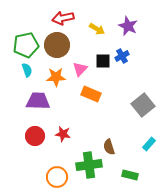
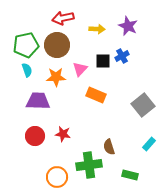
yellow arrow: rotated 28 degrees counterclockwise
orange rectangle: moved 5 px right, 1 px down
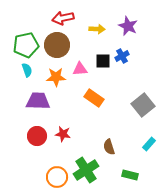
pink triangle: rotated 42 degrees clockwise
orange rectangle: moved 2 px left, 3 px down; rotated 12 degrees clockwise
red circle: moved 2 px right
green cross: moved 3 px left, 5 px down; rotated 25 degrees counterclockwise
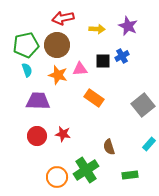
orange star: moved 2 px right, 2 px up; rotated 18 degrees clockwise
green rectangle: rotated 21 degrees counterclockwise
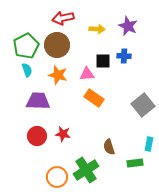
green pentagon: moved 1 px down; rotated 15 degrees counterclockwise
blue cross: moved 2 px right; rotated 32 degrees clockwise
pink triangle: moved 7 px right, 5 px down
cyan rectangle: rotated 32 degrees counterclockwise
green rectangle: moved 5 px right, 12 px up
